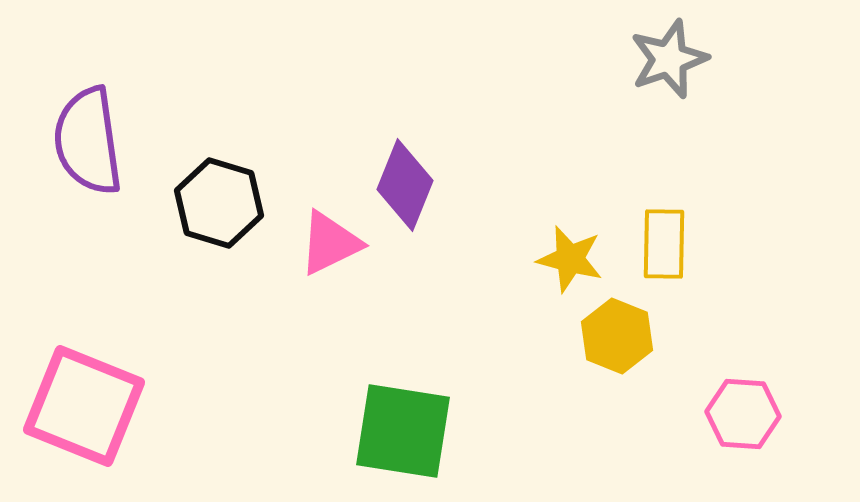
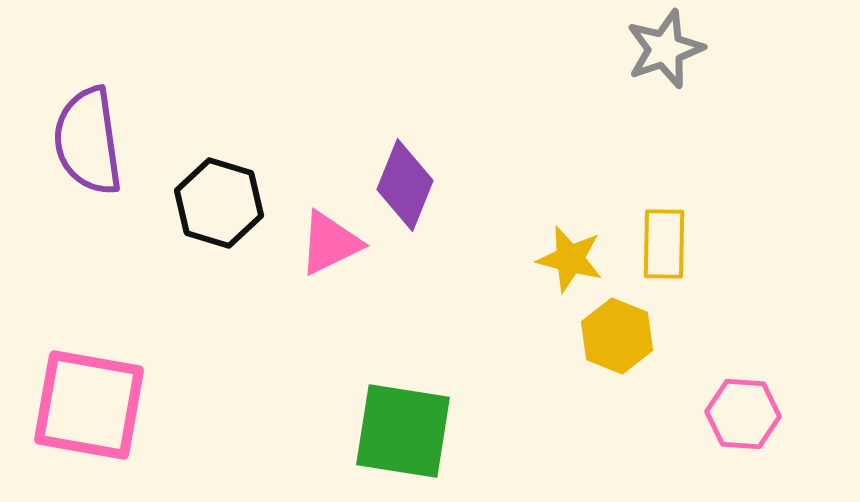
gray star: moved 4 px left, 10 px up
pink square: moved 5 px right, 1 px up; rotated 12 degrees counterclockwise
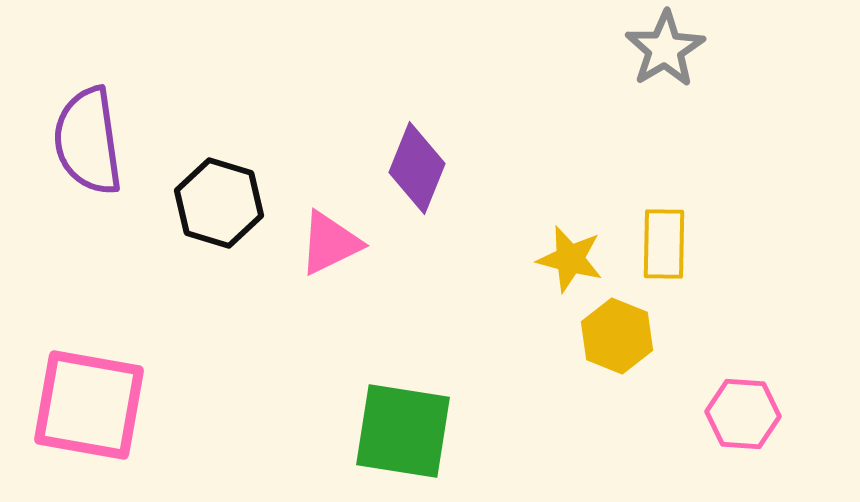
gray star: rotated 12 degrees counterclockwise
purple diamond: moved 12 px right, 17 px up
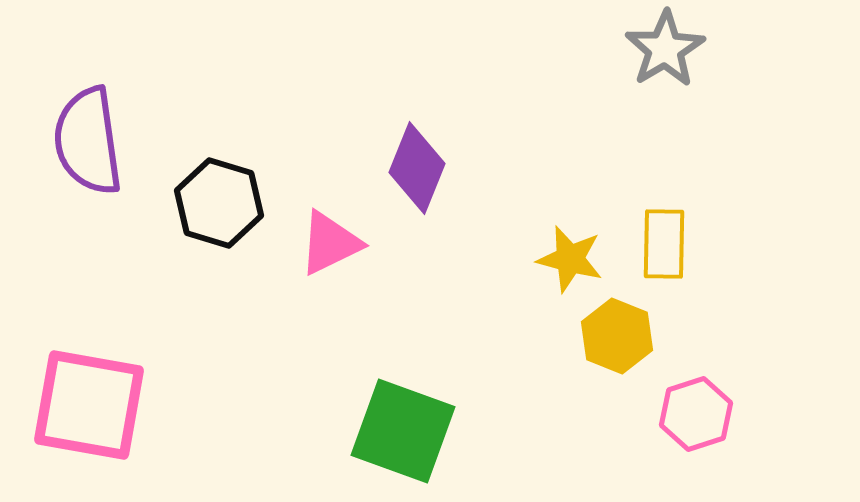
pink hexagon: moved 47 px left; rotated 22 degrees counterclockwise
green square: rotated 11 degrees clockwise
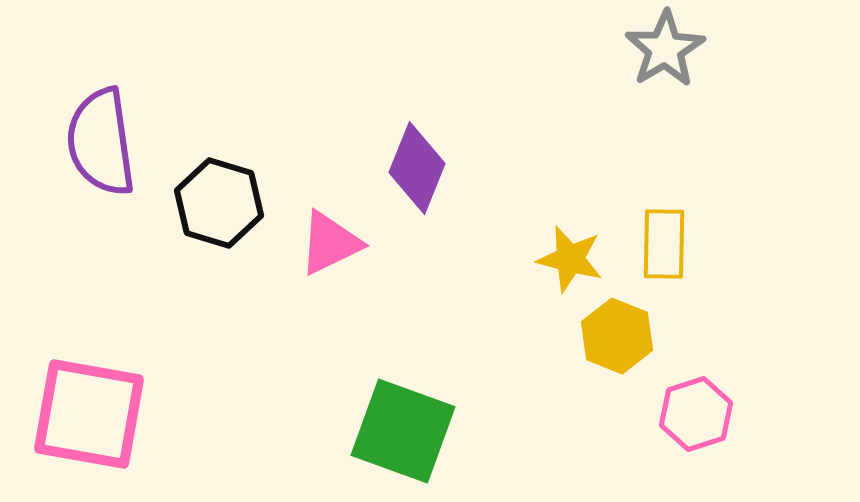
purple semicircle: moved 13 px right, 1 px down
pink square: moved 9 px down
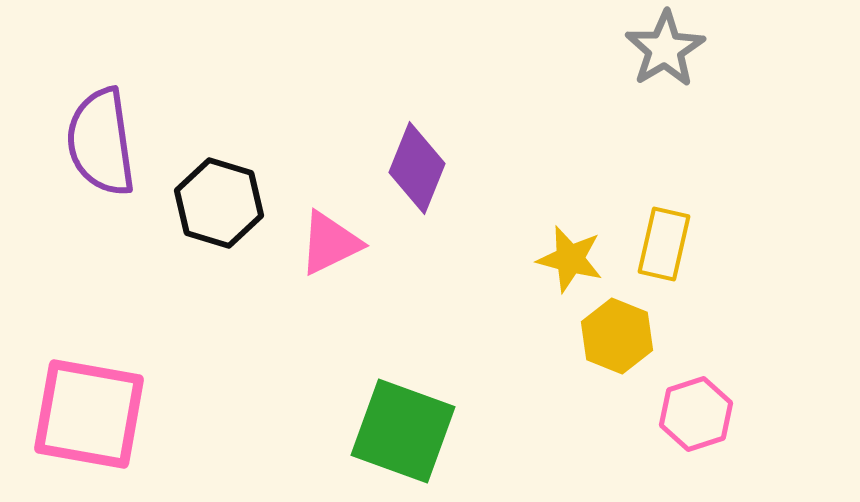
yellow rectangle: rotated 12 degrees clockwise
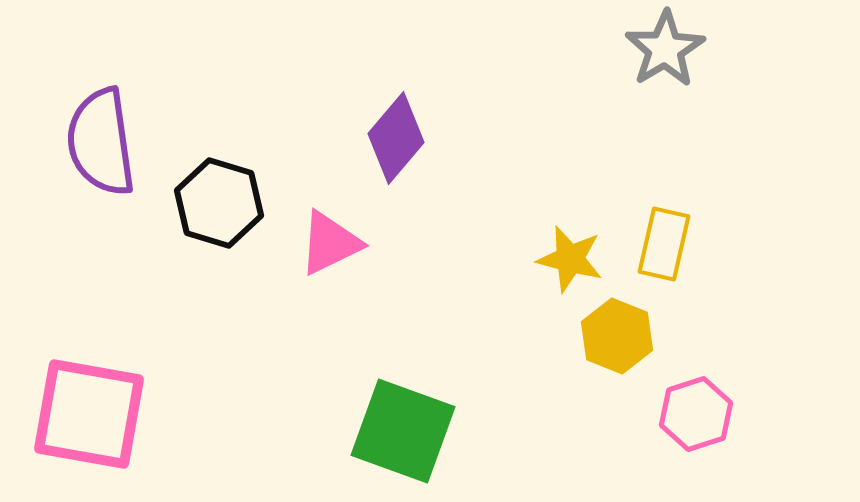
purple diamond: moved 21 px left, 30 px up; rotated 18 degrees clockwise
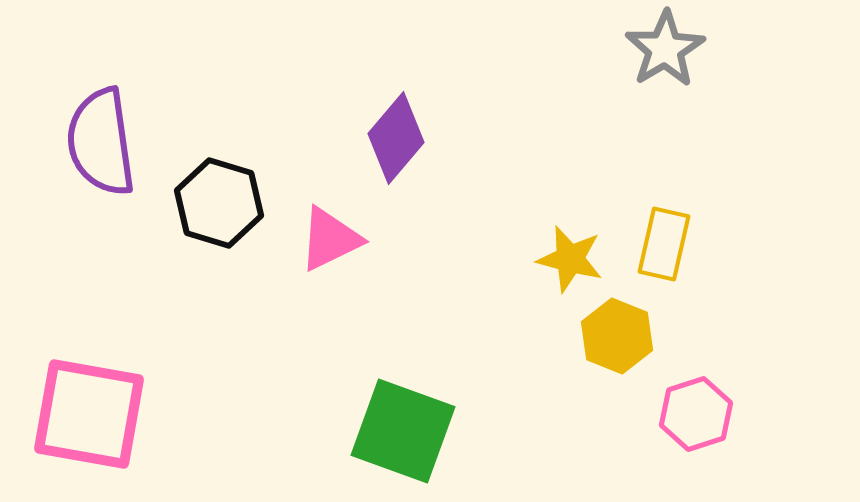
pink triangle: moved 4 px up
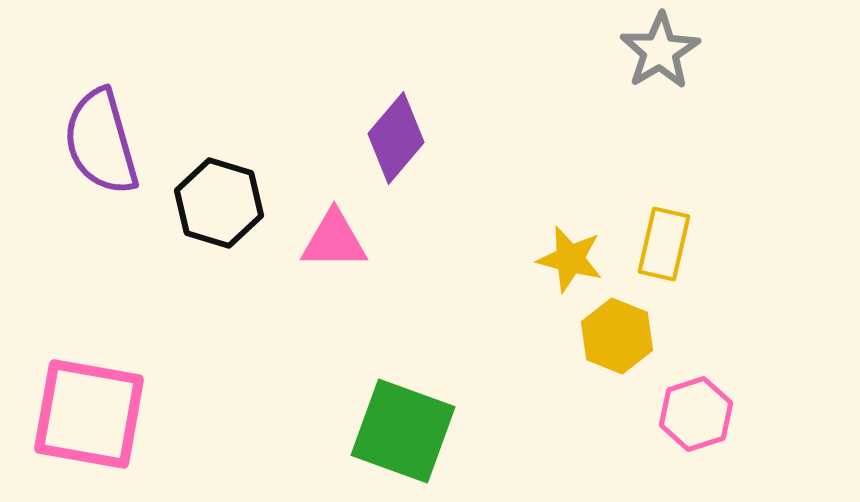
gray star: moved 5 px left, 2 px down
purple semicircle: rotated 8 degrees counterclockwise
pink triangle: moved 4 px right, 1 px down; rotated 26 degrees clockwise
